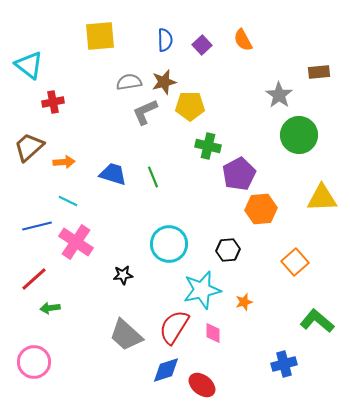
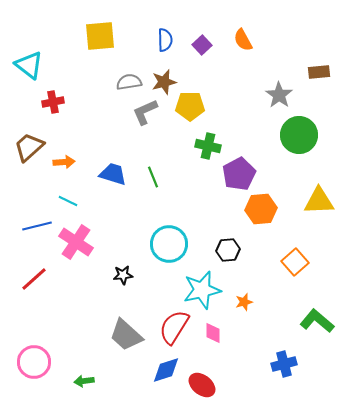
yellow triangle: moved 3 px left, 3 px down
green arrow: moved 34 px right, 73 px down
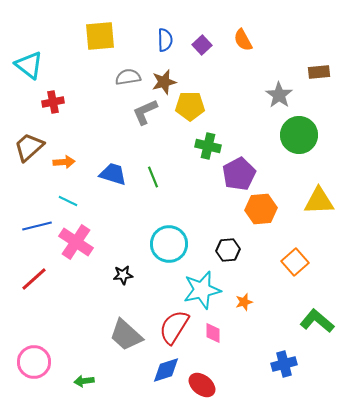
gray semicircle: moved 1 px left, 5 px up
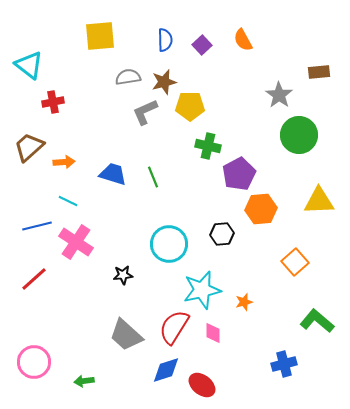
black hexagon: moved 6 px left, 16 px up
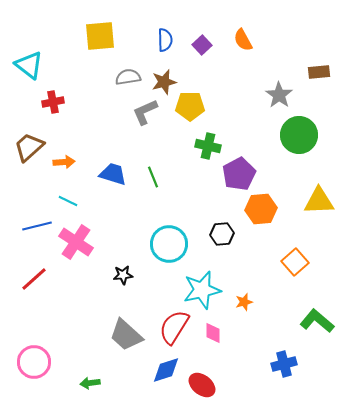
green arrow: moved 6 px right, 2 px down
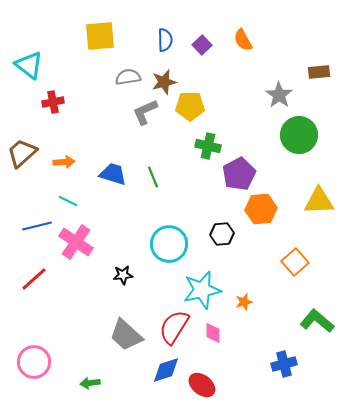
brown trapezoid: moved 7 px left, 6 px down
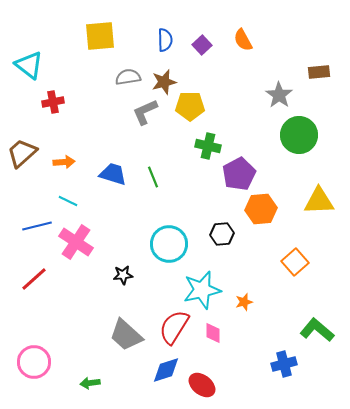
green L-shape: moved 9 px down
